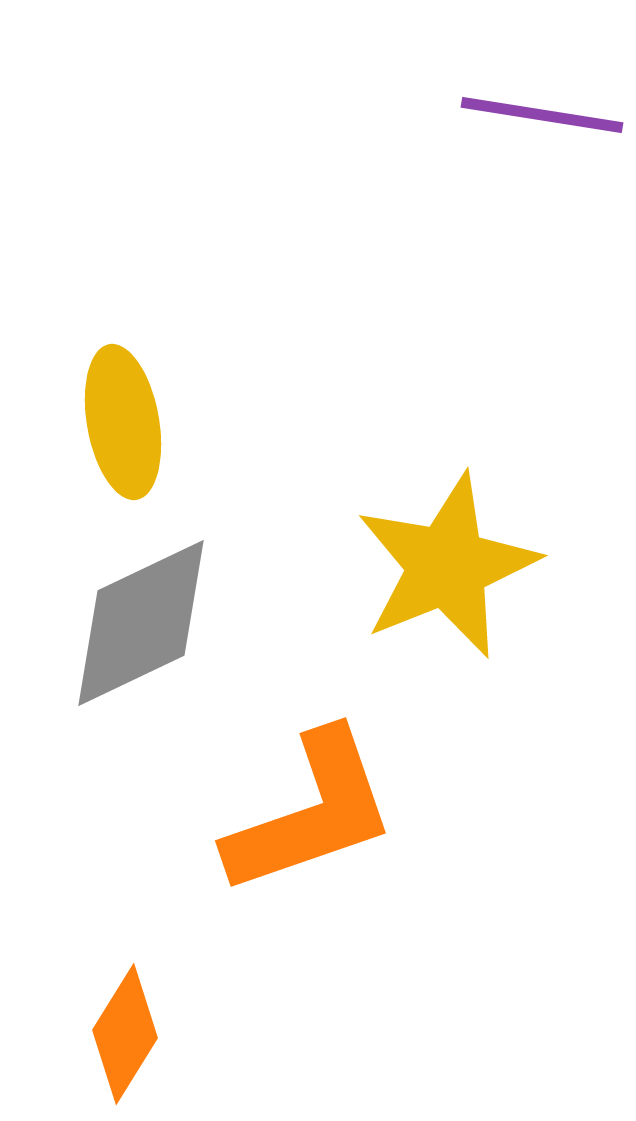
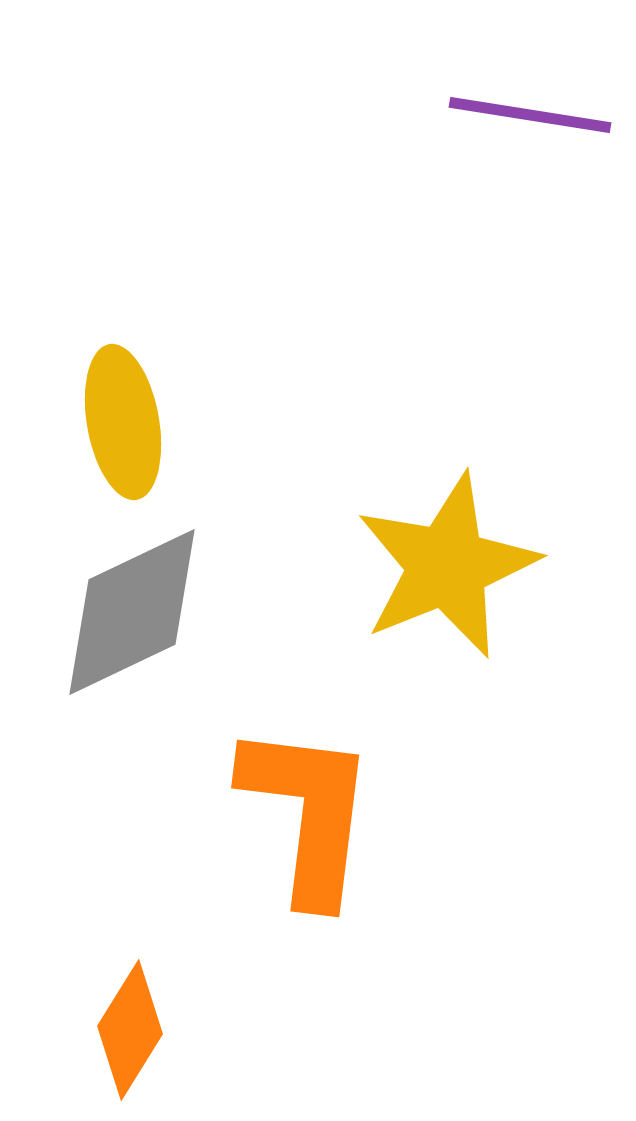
purple line: moved 12 px left
gray diamond: moved 9 px left, 11 px up
orange L-shape: moved 3 px left; rotated 64 degrees counterclockwise
orange diamond: moved 5 px right, 4 px up
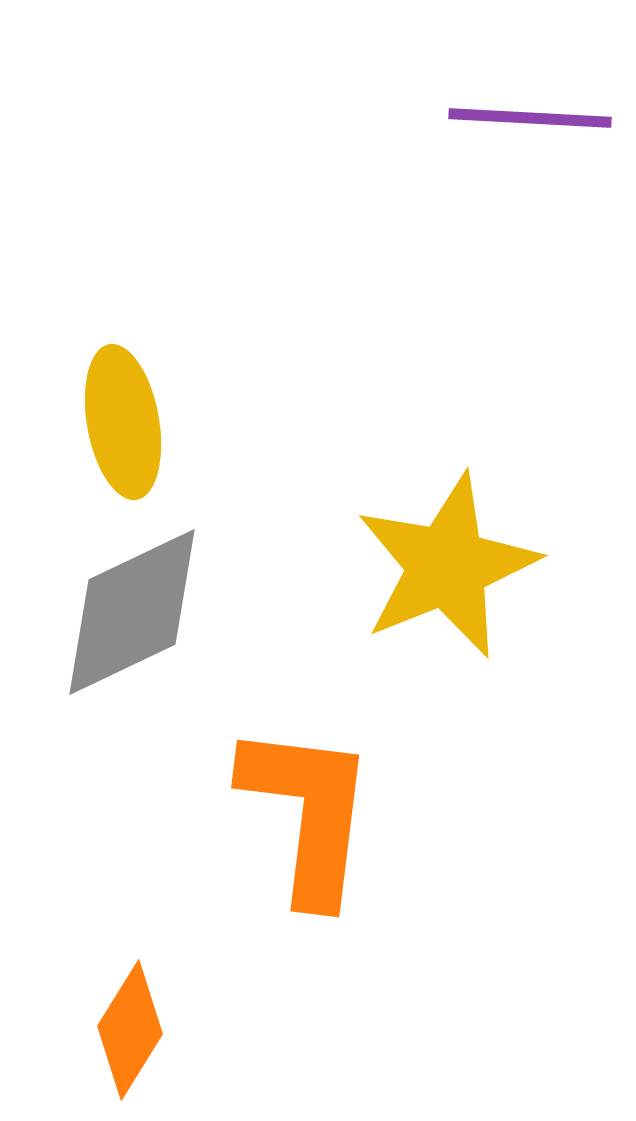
purple line: moved 3 px down; rotated 6 degrees counterclockwise
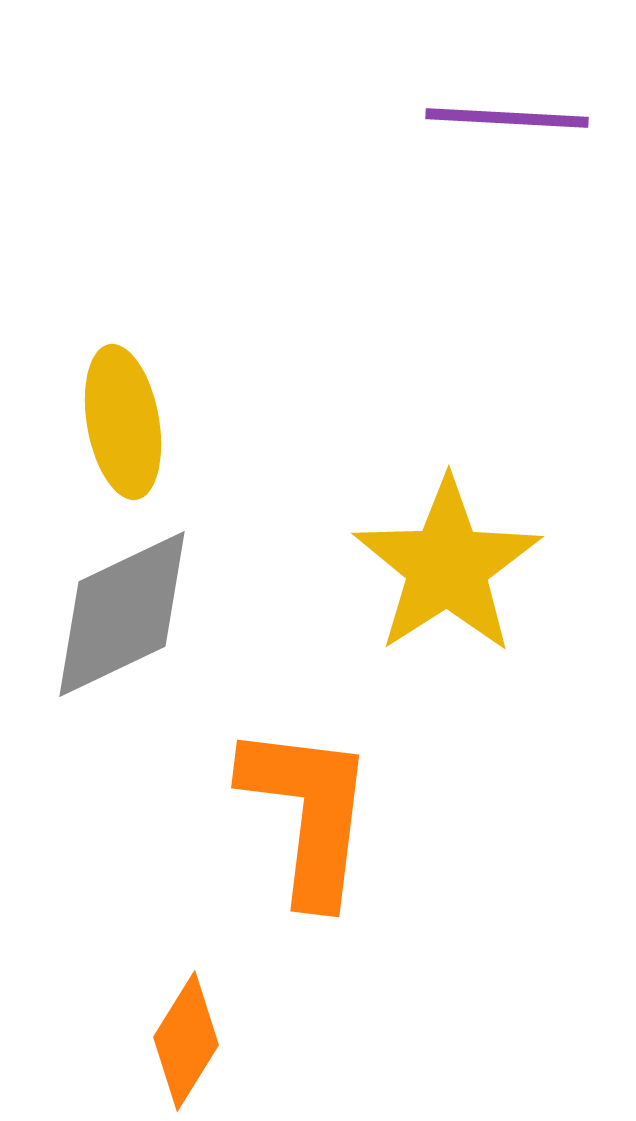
purple line: moved 23 px left
yellow star: rotated 11 degrees counterclockwise
gray diamond: moved 10 px left, 2 px down
orange diamond: moved 56 px right, 11 px down
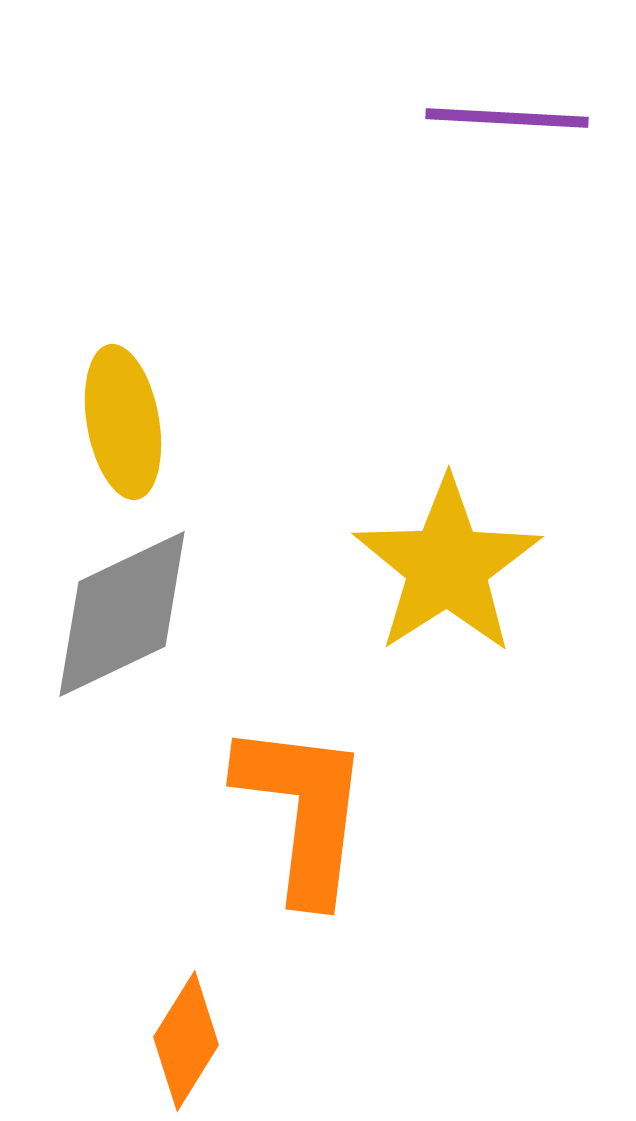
orange L-shape: moved 5 px left, 2 px up
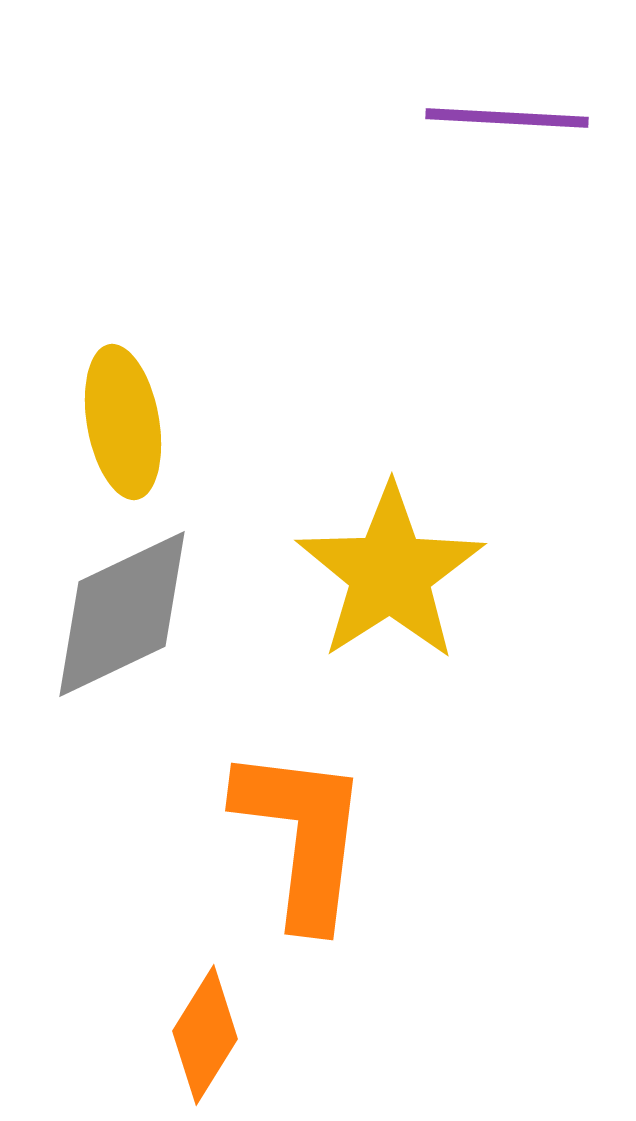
yellow star: moved 57 px left, 7 px down
orange L-shape: moved 1 px left, 25 px down
orange diamond: moved 19 px right, 6 px up
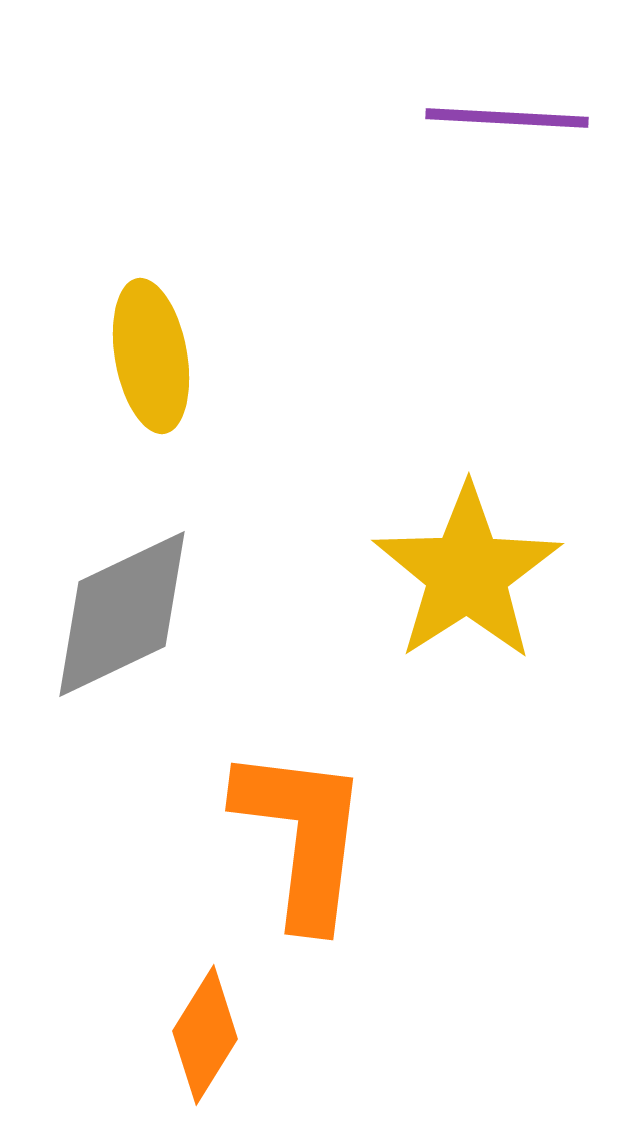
yellow ellipse: moved 28 px right, 66 px up
yellow star: moved 77 px right
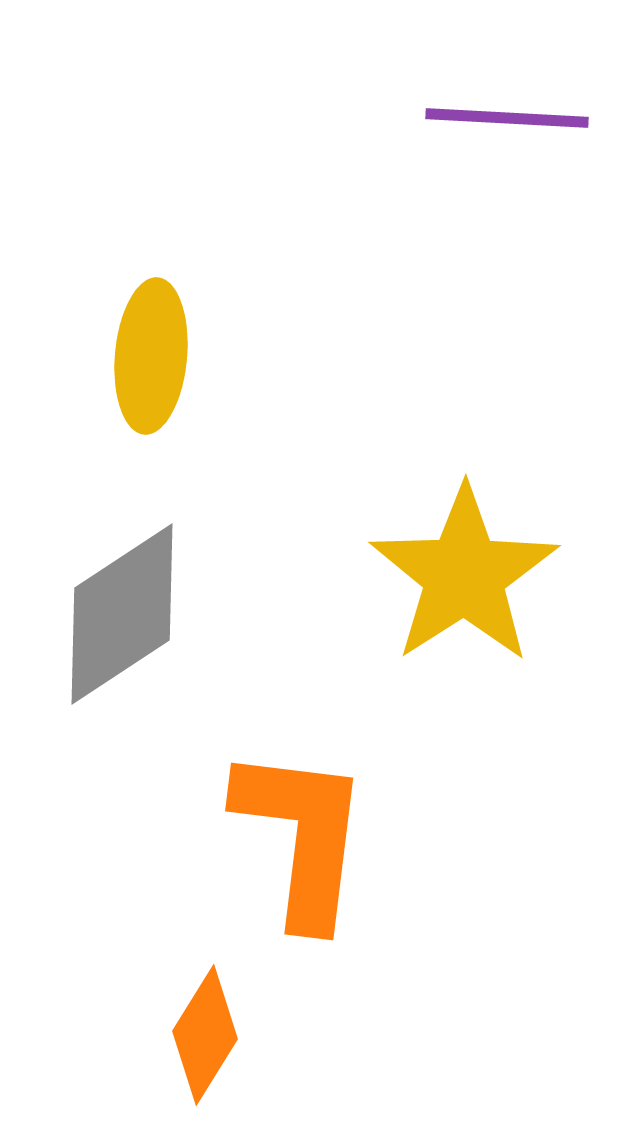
yellow ellipse: rotated 15 degrees clockwise
yellow star: moved 3 px left, 2 px down
gray diamond: rotated 8 degrees counterclockwise
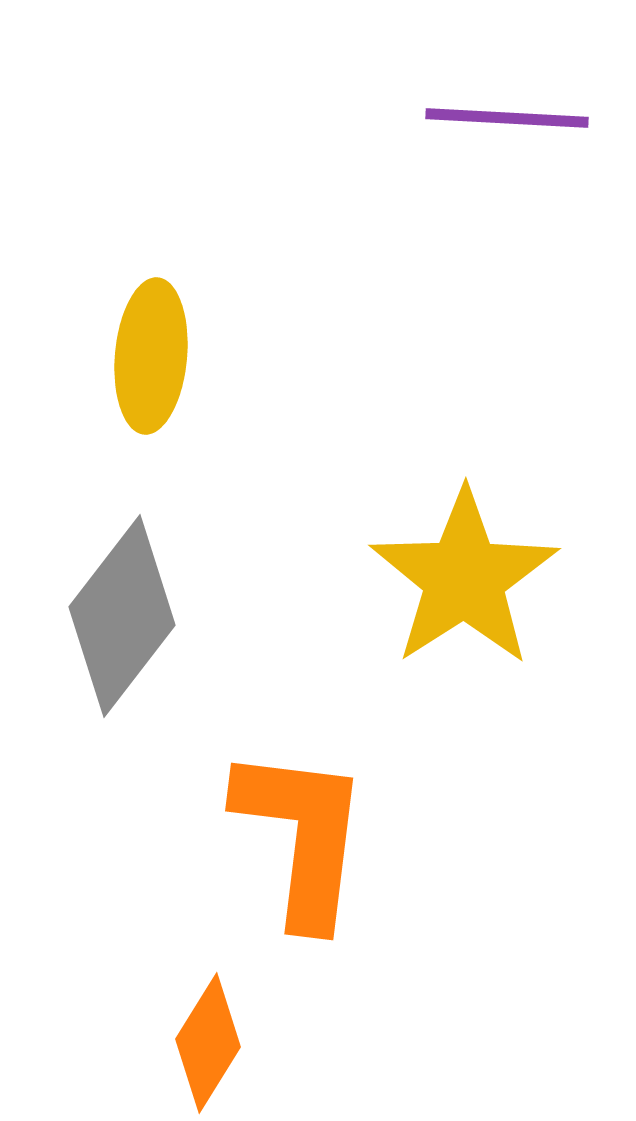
yellow star: moved 3 px down
gray diamond: moved 2 px down; rotated 19 degrees counterclockwise
orange diamond: moved 3 px right, 8 px down
